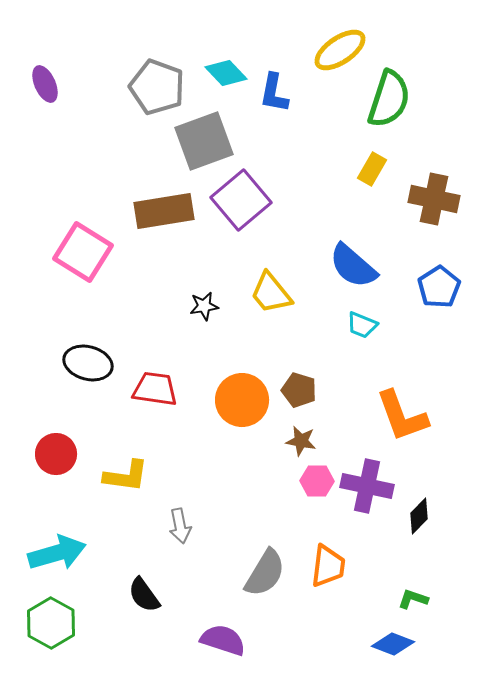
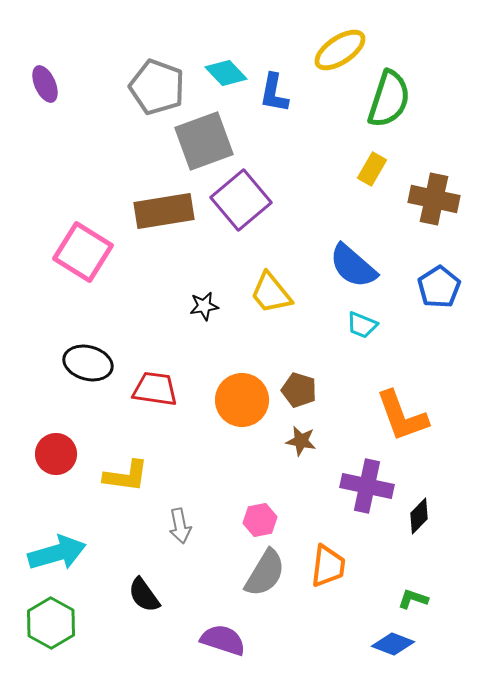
pink hexagon: moved 57 px left, 39 px down; rotated 12 degrees counterclockwise
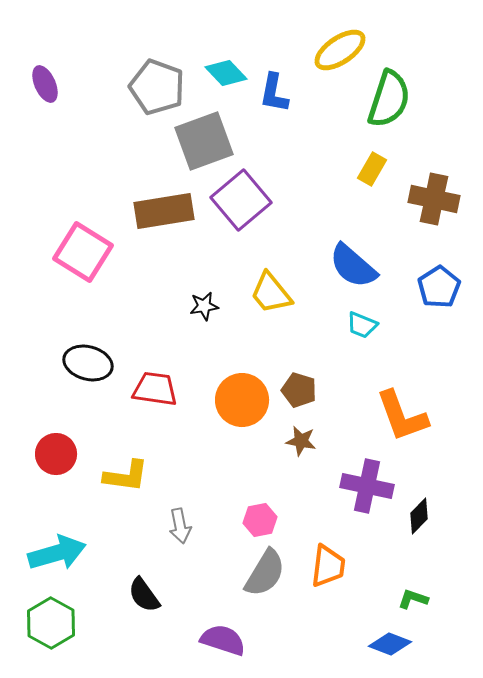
blue diamond: moved 3 px left
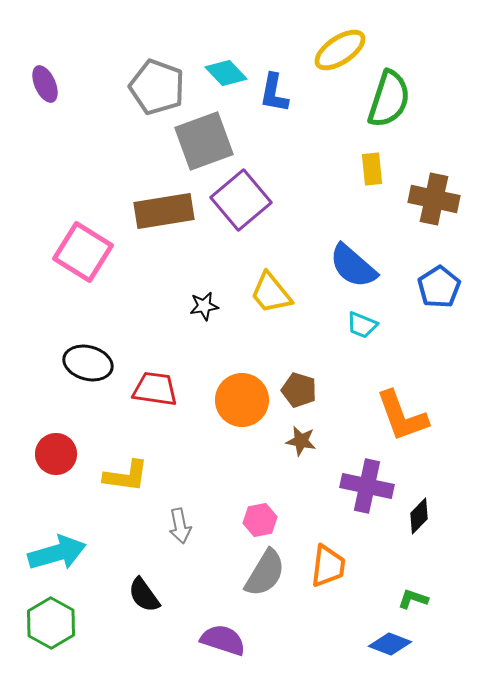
yellow rectangle: rotated 36 degrees counterclockwise
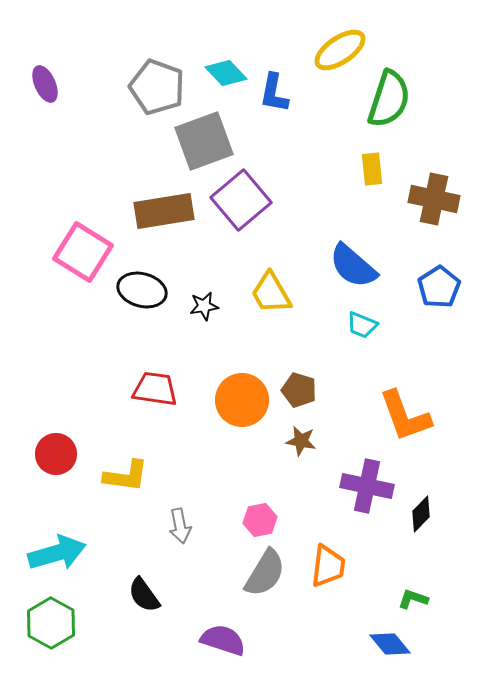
yellow trapezoid: rotated 9 degrees clockwise
black ellipse: moved 54 px right, 73 px up
orange L-shape: moved 3 px right
black diamond: moved 2 px right, 2 px up
blue diamond: rotated 30 degrees clockwise
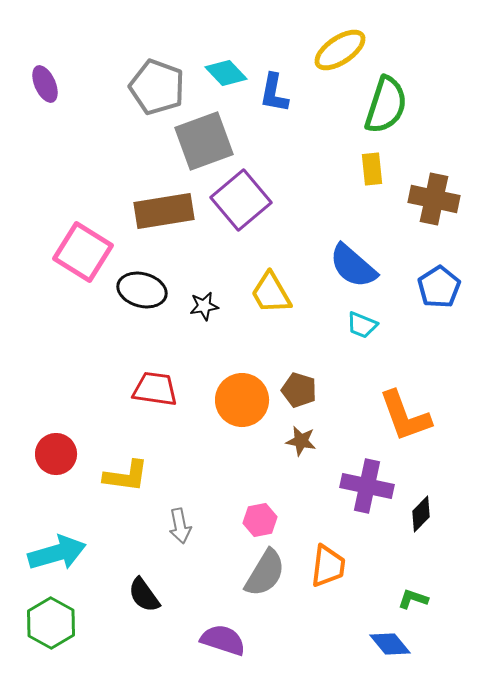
green semicircle: moved 3 px left, 6 px down
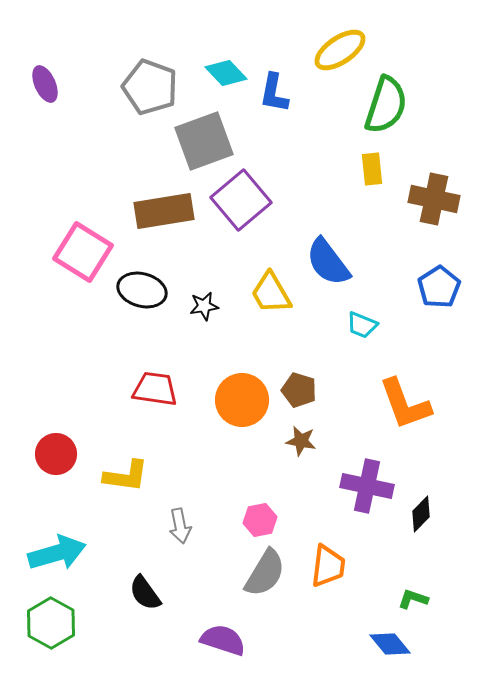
gray pentagon: moved 7 px left
blue semicircle: moved 25 px left, 4 px up; rotated 12 degrees clockwise
orange L-shape: moved 12 px up
black semicircle: moved 1 px right, 2 px up
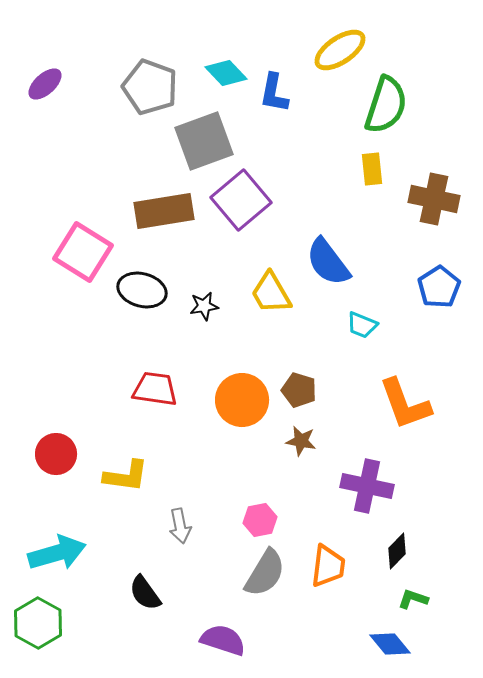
purple ellipse: rotated 72 degrees clockwise
black diamond: moved 24 px left, 37 px down
green hexagon: moved 13 px left
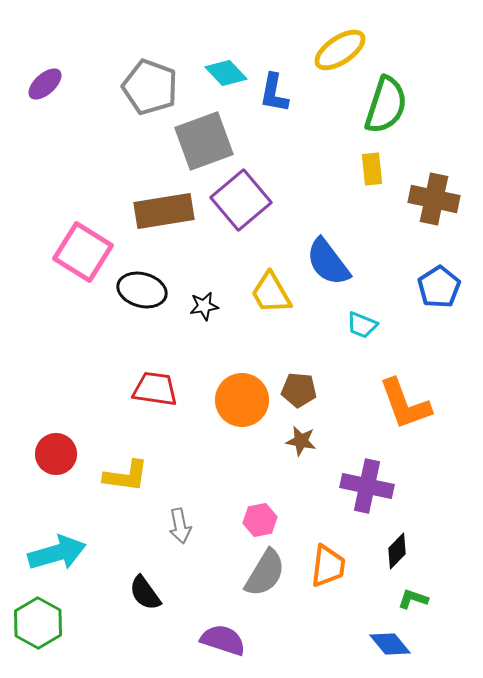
brown pentagon: rotated 12 degrees counterclockwise
